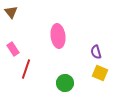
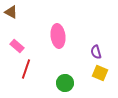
brown triangle: rotated 24 degrees counterclockwise
pink rectangle: moved 4 px right, 3 px up; rotated 16 degrees counterclockwise
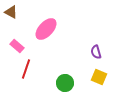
pink ellipse: moved 12 px left, 7 px up; rotated 50 degrees clockwise
yellow square: moved 1 px left, 4 px down
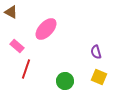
green circle: moved 2 px up
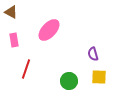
pink ellipse: moved 3 px right, 1 px down
pink rectangle: moved 3 px left, 6 px up; rotated 40 degrees clockwise
purple semicircle: moved 3 px left, 2 px down
yellow square: rotated 21 degrees counterclockwise
green circle: moved 4 px right
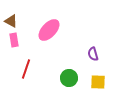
brown triangle: moved 9 px down
yellow square: moved 1 px left, 5 px down
green circle: moved 3 px up
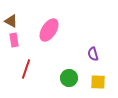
pink ellipse: rotated 10 degrees counterclockwise
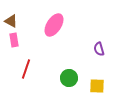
pink ellipse: moved 5 px right, 5 px up
purple semicircle: moved 6 px right, 5 px up
yellow square: moved 1 px left, 4 px down
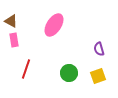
green circle: moved 5 px up
yellow square: moved 1 px right, 10 px up; rotated 21 degrees counterclockwise
